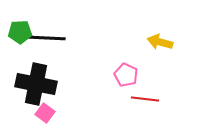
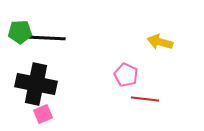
pink square: moved 2 px left, 1 px down; rotated 30 degrees clockwise
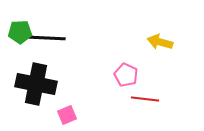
pink square: moved 24 px right, 1 px down
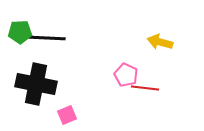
red line: moved 11 px up
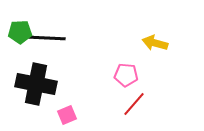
yellow arrow: moved 5 px left, 1 px down
pink pentagon: rotated 20 degrees counterclockwise
red line: moved 11 px left, 16 px down; rotated 56 degrees counterclockwise
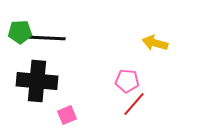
pink pentagon: moved 1 px right, 6 px down
black cross: moved 1 px right, 3 px up; rotated 6 degrees counterclockwise
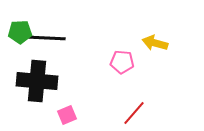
pink pentagon: moved 5 px left, 19 px up
red line: moved 9 px down
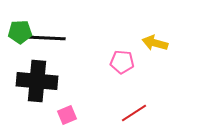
red line: rotated 16 degrees clockwise
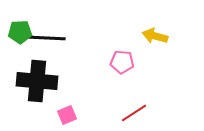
yellow arrow: moved 7 px up
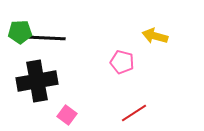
pink pentagon: rotated 10 degrees clockwise
black cross: rotated 15 degrees counterclockwise
pink square: rotated 30 degrees counterclockwise
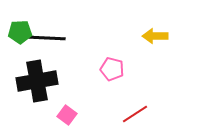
yellow arrow: rotated 15 degrees counterclockwise
pink pentagon: moved 10 px left, 7 px down
red line: moved 1 px right, 1 px down
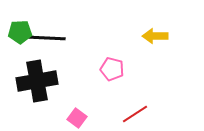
pink square: moved 10 px right, 3 px down
